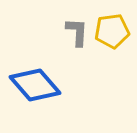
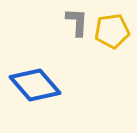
gray L-shape: moved 10 px up
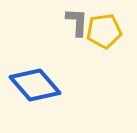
yellow pentagon: moved 8 px left
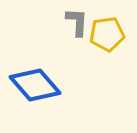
yellow pentagon: moved 3 px right, 3 px down
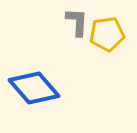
blue diamond: moved 1 px left, 3 px down
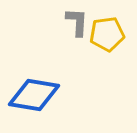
blue diamond: moved 7 px down; rotated 39 degrees counterclockwise
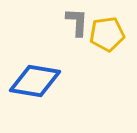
blue diamond: moved 1 px right, 14 px up
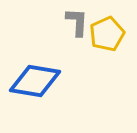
yellow pentagon: rotated 16 degrees counterclockwise
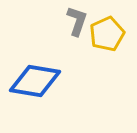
gray L-shape: moved 1 px up; rotated 16 degrees clockwise
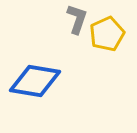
gray L-shape: moved 2 px up
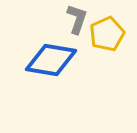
blue diamond: moved 16 px right, 21 px up
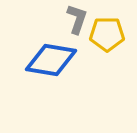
yellow pentagon: rotated 24 degrees clockwise
